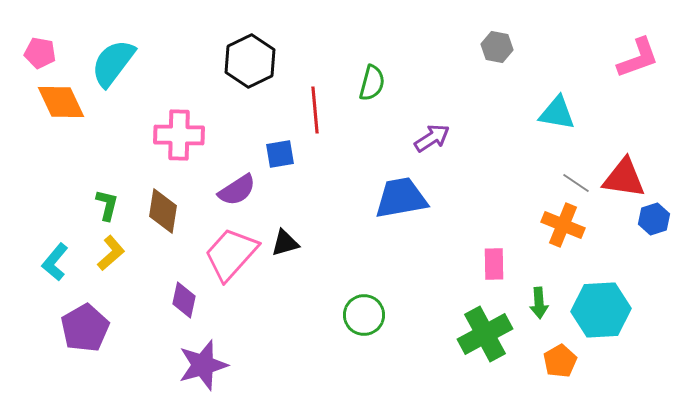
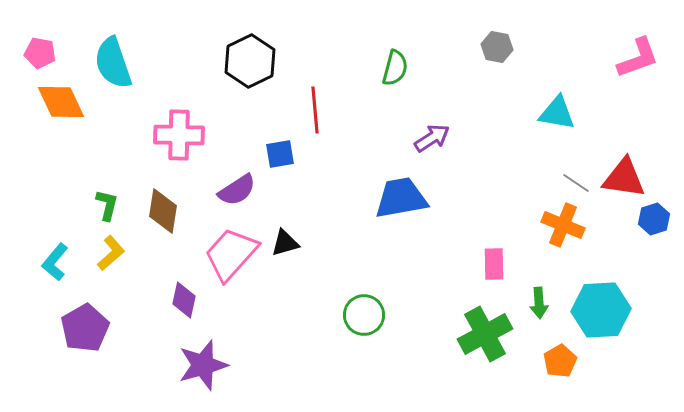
cyan semicircle: rotated 56 degrees counterclockwise
green semicircle: moved 23 px right, 15 px up
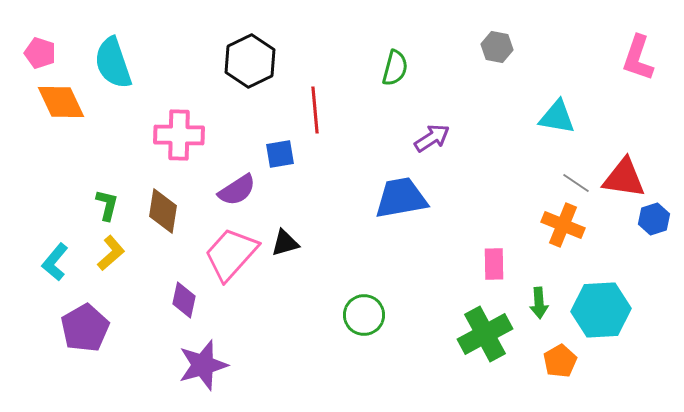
pink pentagon: rotated 8 degrees clockwise
pink L-shape: rotated 129 degrees clockwise
cyan triangle: moved 4 px down
